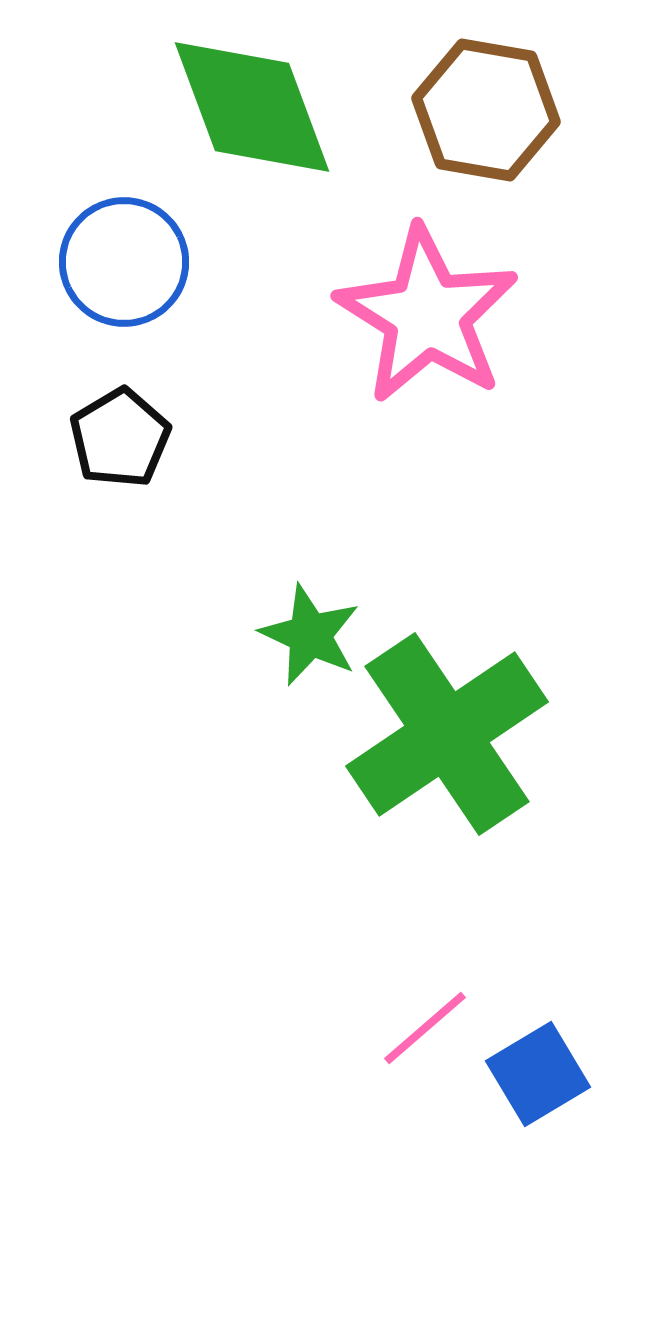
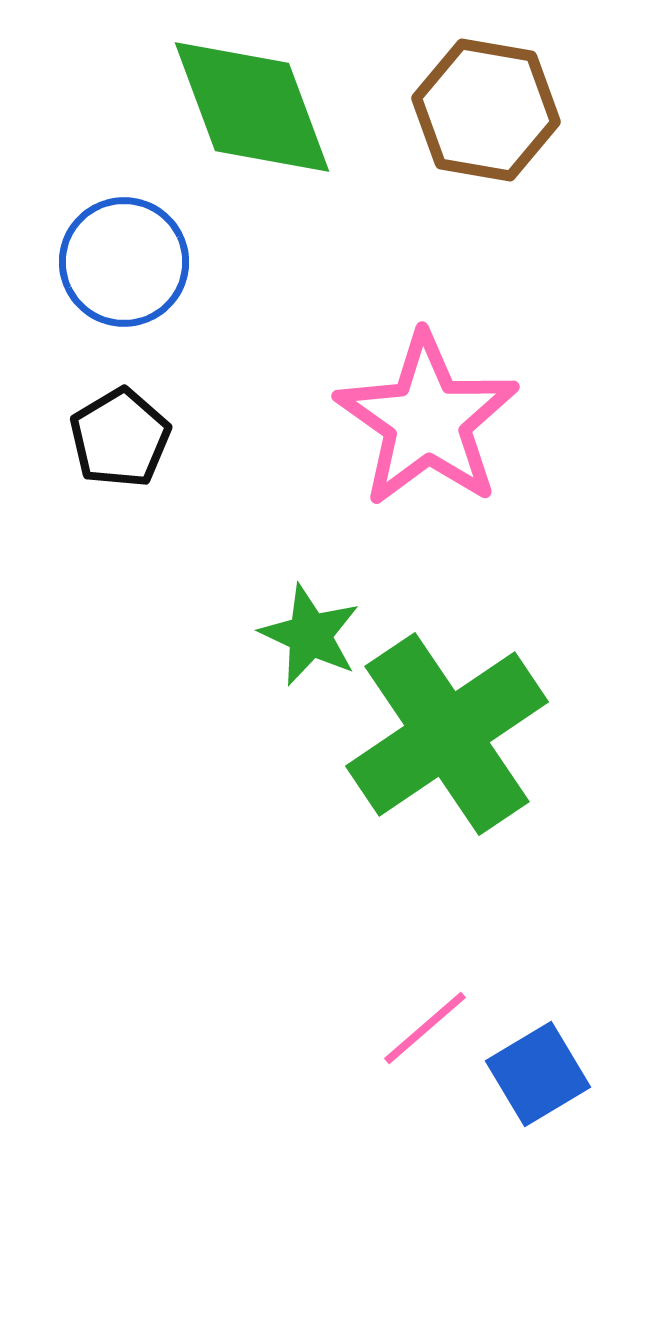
pink star: moved 105 px down; rotated 3 degrees clockwise
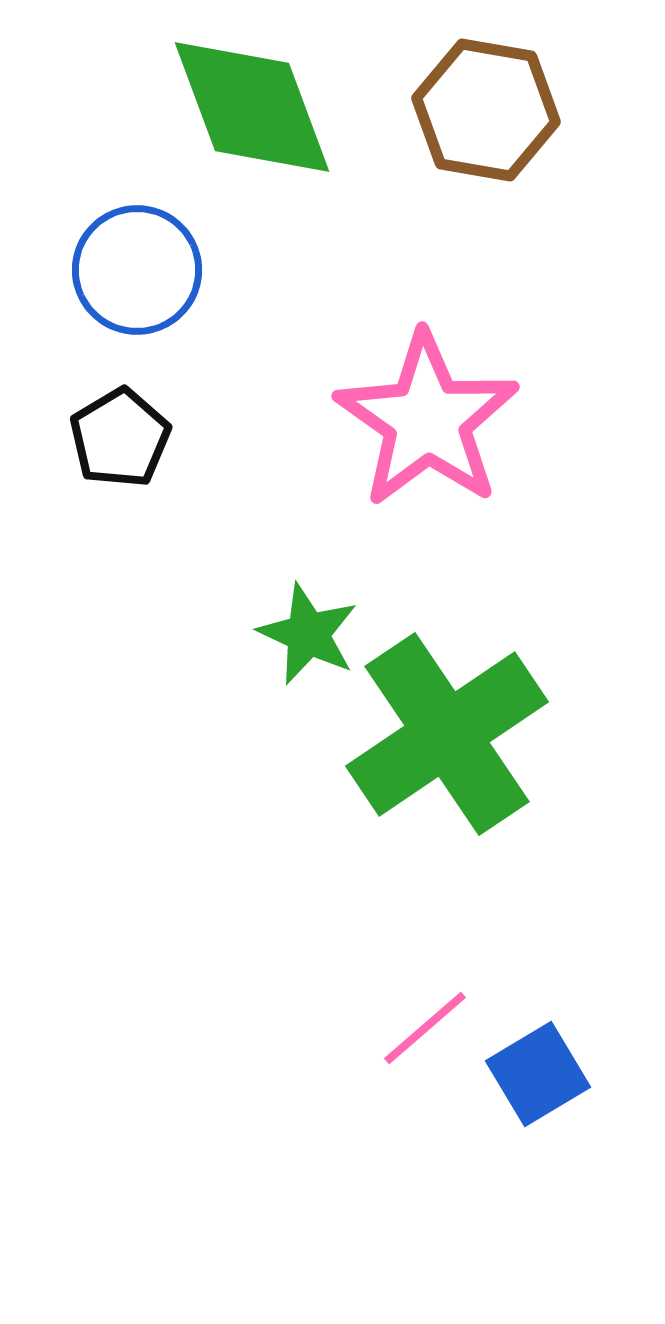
blue circle: moved 13 px right, 8 px down
green star: moved 2 px left, 1 px up
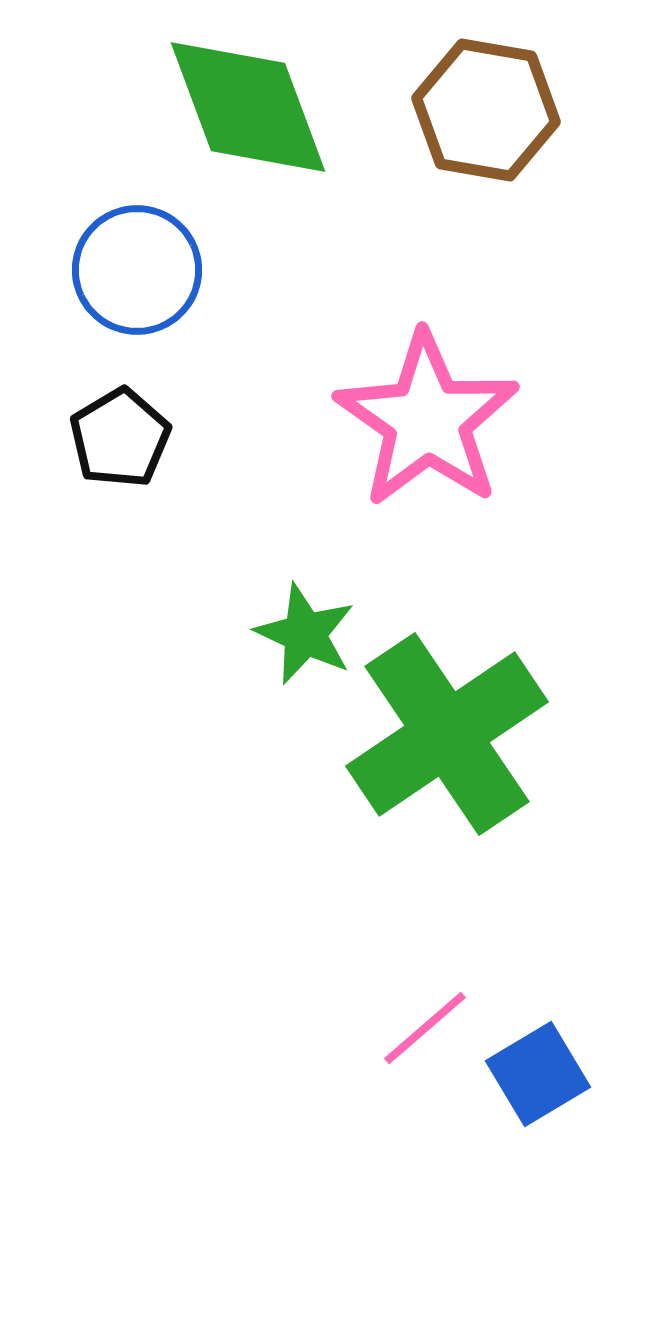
green diamond: moved 4 px left
green star: moved 3 px left
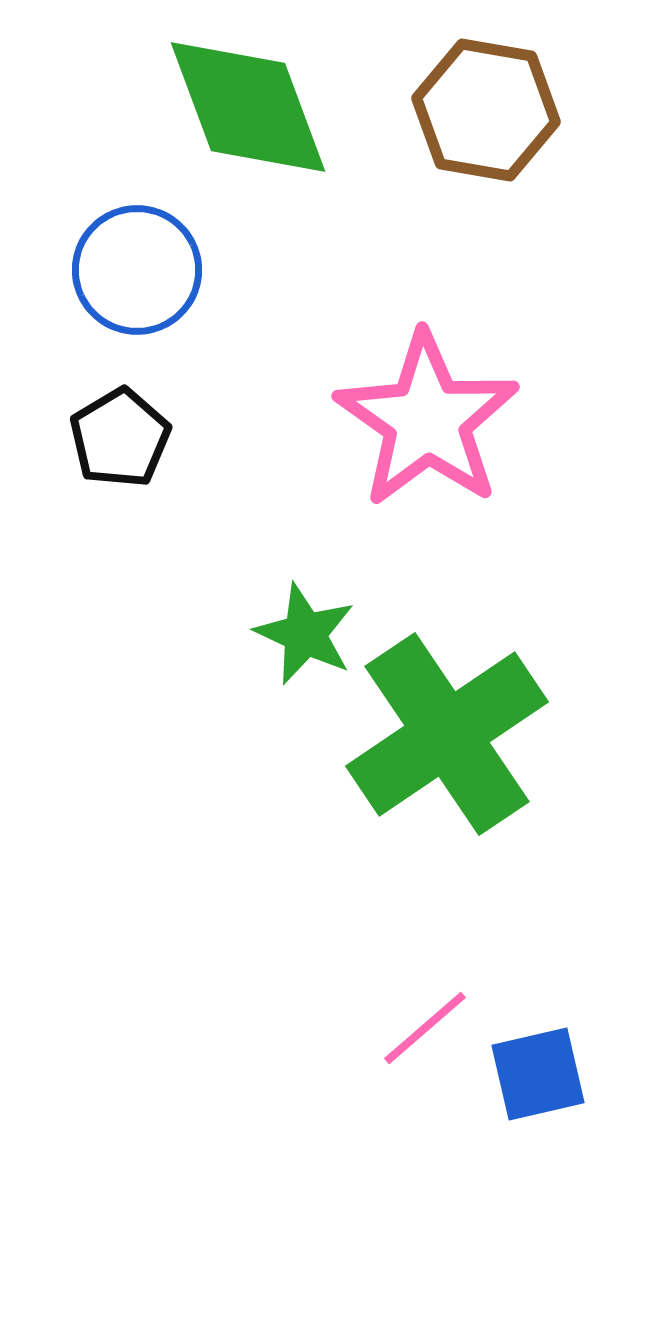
blue square: rotated 18 degrees clockwise
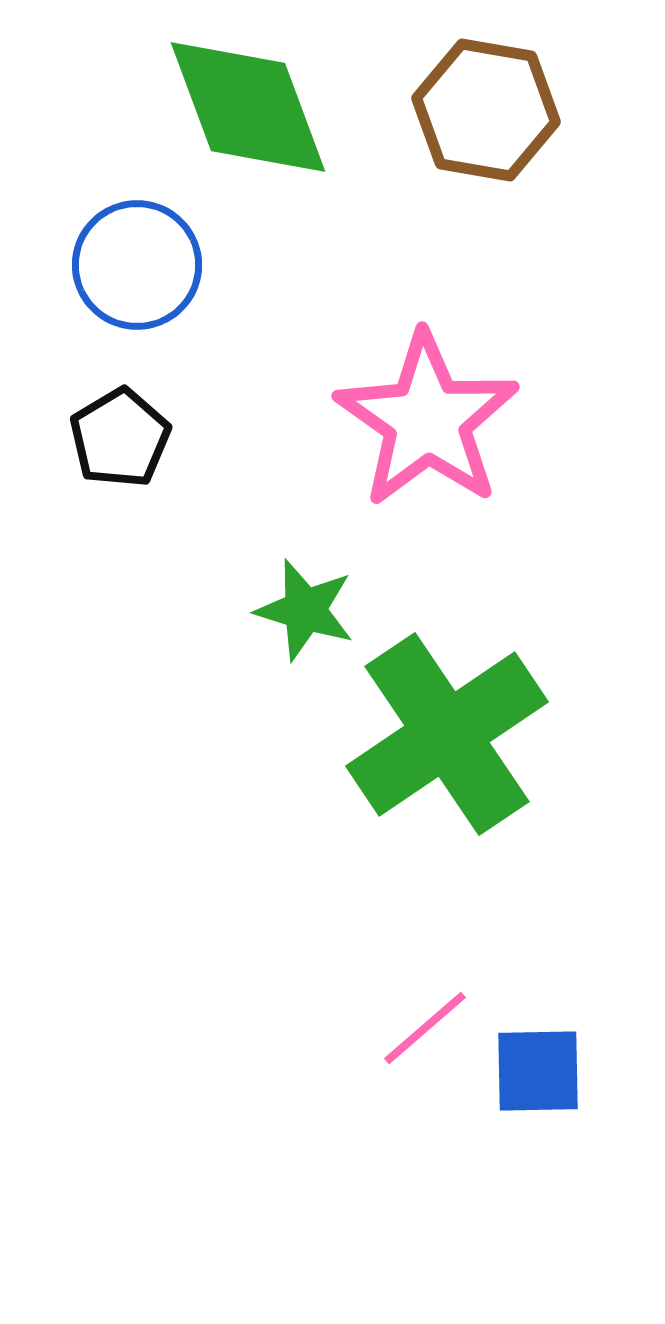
blue circle: moved 5 px up
green star: moved 24 px up; rotated 8 degrees counterclockwise
blue square: moved 3 px up; rotated 12 degrees clockwise
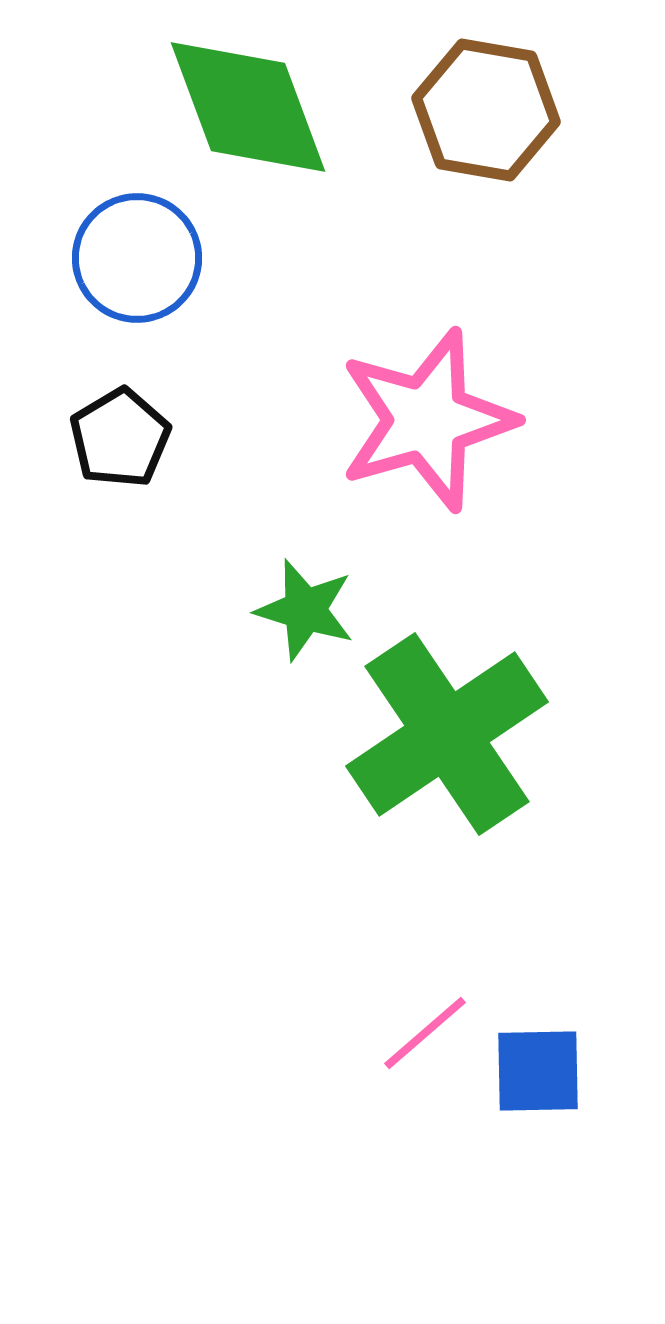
blue circle: moved 7 px up
pink star: rotated 21 degrees clockwise
pink line: moved 5 px down
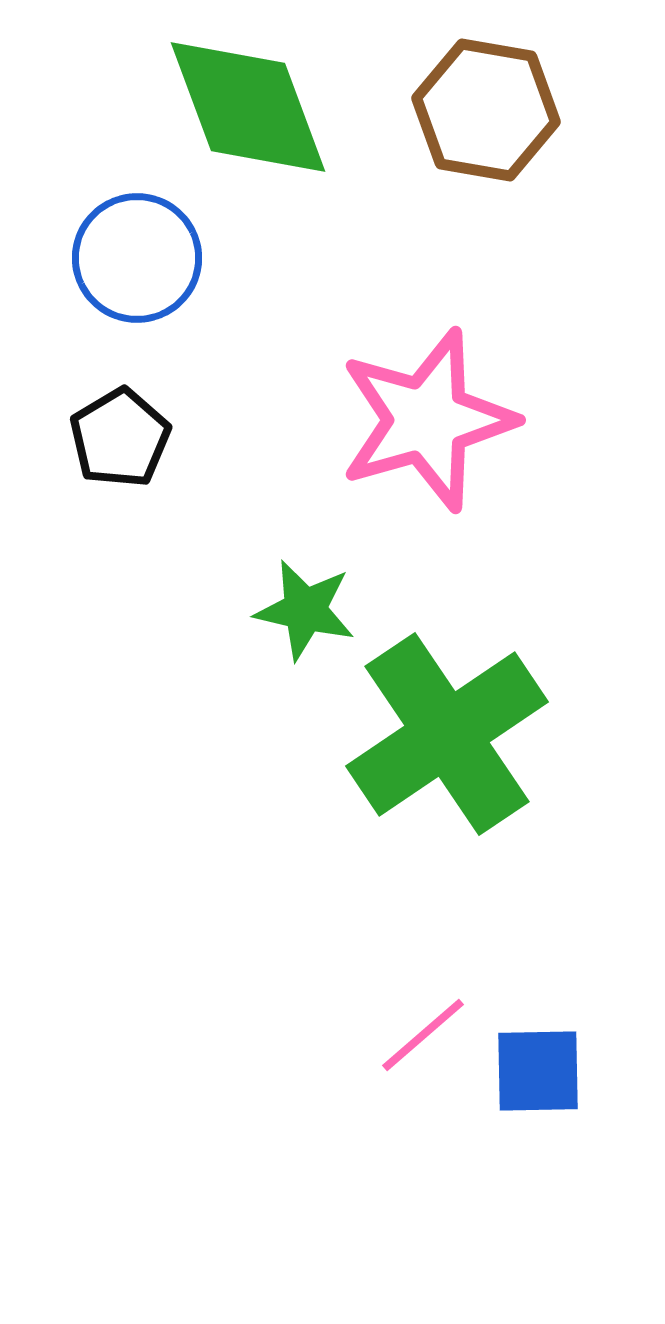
green star: rotated 4 degrees counterclockwise
pink line: moved 2 px left, 2 px down
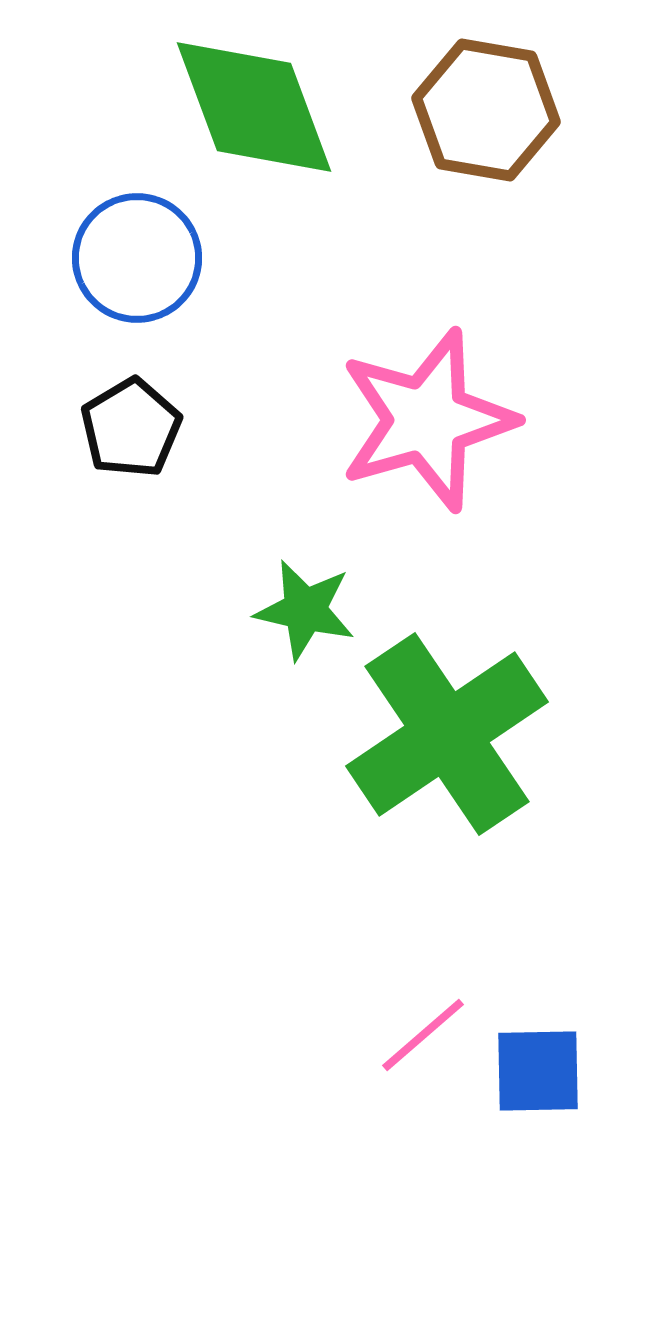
green diamond: moved 6 px right
black pentagon: moved 11 px right, 10 px up
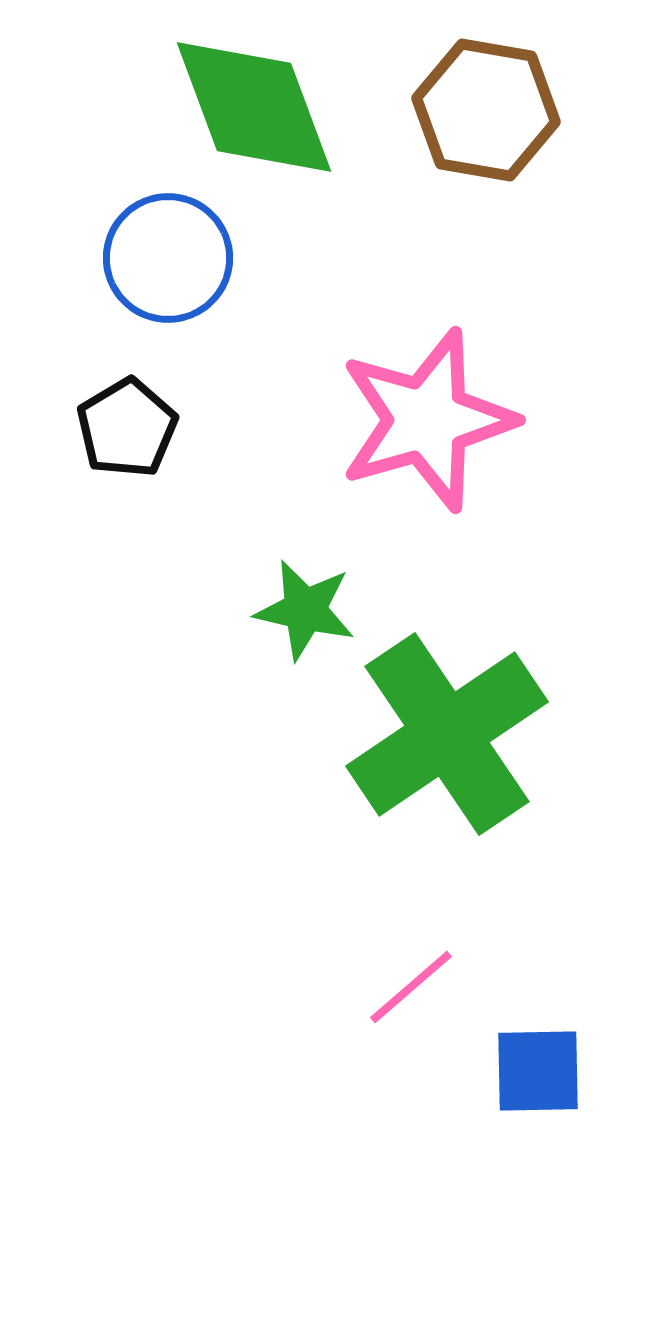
blue circle: moved 31 px right
black pentagon: moved 4 px left
pink line: moved 12 px left, 48 px up
